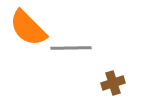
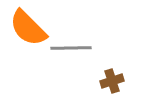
brown cross: moved 1 px left, 2 px up
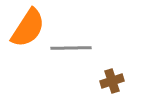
orange semicircle: rotated 102 degrees counterclockwise
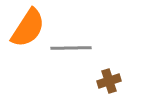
brown cross: moved 3 px left
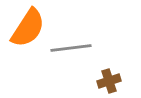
gray line: rotated 6 degrees counterclockwise
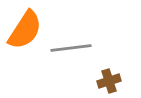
orange semicircle: moved 3 px left, 2 px down
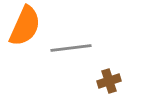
orange semicircle: moved 4 px up; rotated 9 degrees counterclockwise
